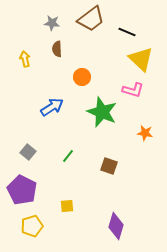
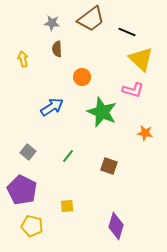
yellow arrow: moved 2 px left
yellow pentagon: rotated 30 degrees clockwise
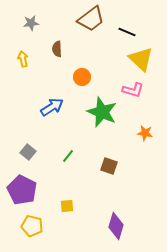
gray star: moved 21 px left; rotated 14 degrees counterclockwise
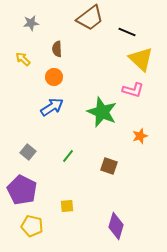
brown trapezoid: moved 1 px left, 1 px up
yellow arrow: rotated 35 degrees counterclockwise
orange circle: moved 28 px left
orange star: moved 5 px left, 3 px down; rotated 28 degrees counterclockwise
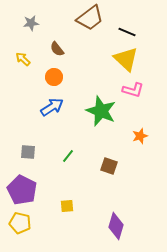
brown semicircle: rotated 35 degrees counterclockwise
yellow triangle: moved 15 px left
green star: moved 1 px left, 1 px up
gray square: rotated 35 degrees counterclockwise
yellow pentagon: moved 12 px left, 3 px up
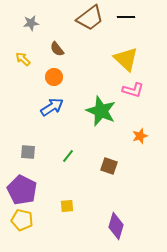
black line: moved 1 px left, 15 px up; rotated 24 degrees counterclockwise
yellow pentagon: moved 2 px right, 3 px up
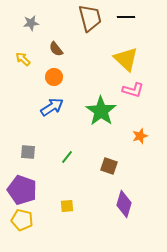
brown trapezoid: rotated 68 degrees counterclockwise
brown semicircle: moved 1 px left
green star: rotated 12 degrees clockwise
green line: moved 1 px left, 1 px down
purple pentagon: rotated 8 degrees counterclockwise
purple diamond: moved 8 px right, 22 px up
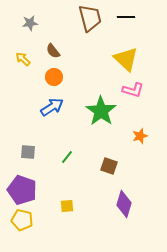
gray star: moved 1 px left
brown semicircle: moved 3 px left, 2 px down
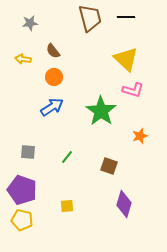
yellow arrow: rotated 35 degrees counterclockwise
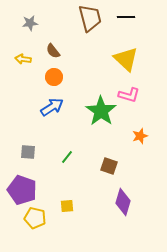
pink L-shape: moved 4 px left, 5 px down
purple diamond: moved 1 px left, 2 px up
yellow pentagon: moved 13 px right, 2 px up
